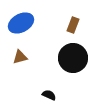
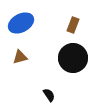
black semicircle: rotated 32 degrees clockwise
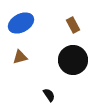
brown rectangle: rotated 49 degrees counterclockwise
black circle: moved 2 px down
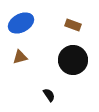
brown rectangle: rotated 42 degrees counterclockwise
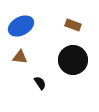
blue ellipse: moved 3 px down
brown triangle: rotated 21 degrees clockwise
black semicircle: moved 9 px left, 12 px up
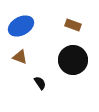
brown triangle: rotated 14 degrees clockwise
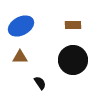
brown rectangle: rotated 21 degrees counterclockwise
brown triangle: rotated 21 degrees counterclockwise
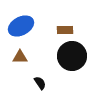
brown rectangle: moved 8 px left, 5 px down
black circle: moved 1 px left, 4 px up
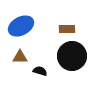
brown rectangle: moved 2 px right, 1 px up
black semicircle: moved 12 px up; rotated 40 degrees counterclockwise
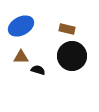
brown rectangle: rotated 14 degrees clockwise
brown triangle: moved 1 px right
black semicircle: moved 2 px left, 1 px up
